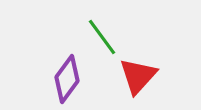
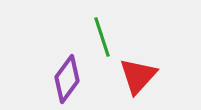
green line: rotated 18 degrees clockwise
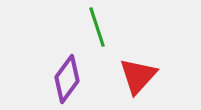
green line: moved 5 px left, 10 px up
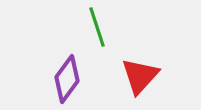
red triangle: moved 2 px right
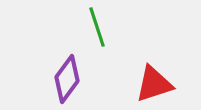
red triangle: moved 14 px right, 8 px down; rotated 30 degrees clockwise
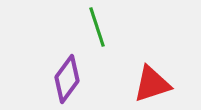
red triangle: moved 2 px left
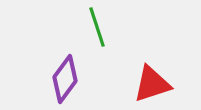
purple diamond: moved 2 px left
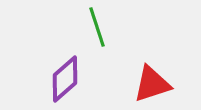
purple diamond: rotated 12 degrees clockwise
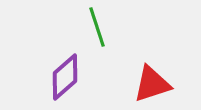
purple diamond: moved 2 px up
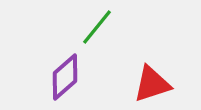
green line: rotated 57 degrees clockwise
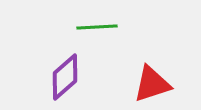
green line: rotated 48 degrees clockwise
